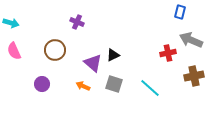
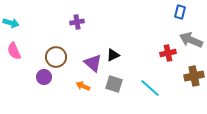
purple cross: rotated 32 degrees counterclockwise
brown circle: moved 1 px right, 7 px down
purple circle: moved 2 px right, 7 px up
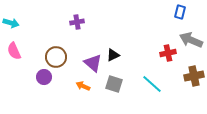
cyan line: moved 2 px right, 4 px up
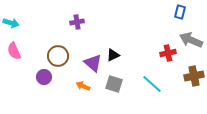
brown circle: moved 2 px right, 1 px up
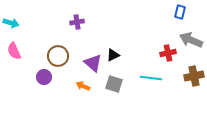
cyan line: moved 1 px left, 6 px up; rotated 35 degrees counterclockwise
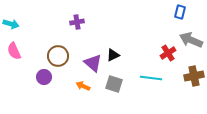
cyan arrow: moved 1 px down
red cross: rotated 21 degrees counterclockwise
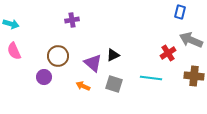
purple cross: moved 5 px left, 2 px up
brown cross: rotated 18 degrees clockwise
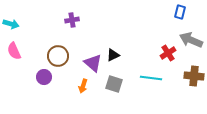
orange arrow: rotated 96 degrees counterclockwise
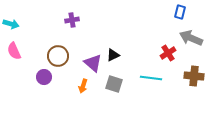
gray arrow: moved 2 px up
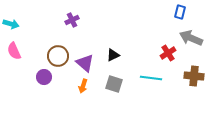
purple cross: rotated 16 degrees counterclockwise
purple triangle: moved 8 px left
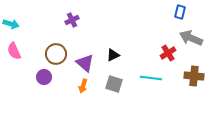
brown circle: moved 2 px left, 2 px up
